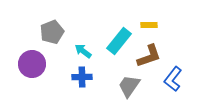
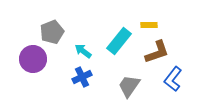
brown L-shape: moved 8 px right, 4 px up
purple circle: moved 1 px right, 5 px up
blue cross: rotated 24 degrees counterclockwise
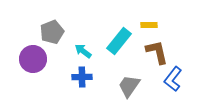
brown L-shape: rotated 84 degrees counterclockwise
blue cross: rotated 24 degrees clockwise
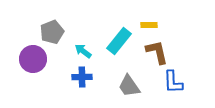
blue L-shape: moved 3 px down; rotated 40 degrees counterclockwise
gray trapezoid: rotated 70 degrees counterclockwise
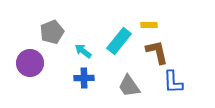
purple circle: moved 3 px left, 4 px down
blue cross: moved 2 px right, 1 px down
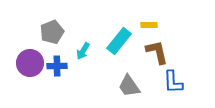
cyan arrow: rotated 96 degrees counterclockwise
blue cross: moved 27 px left, 12 px up
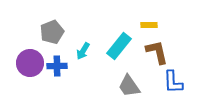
cyan rectangle: moved 5 px down
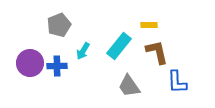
gray pentagon: moved 7 px right, 7 px up
blue L-shape: moved 4 px right
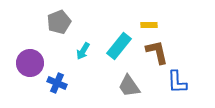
gray pentagon: moved 3 px up
blue cross: moved 17 px down; rotated 24 degrees clockwise
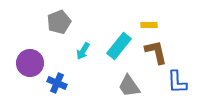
brown L-shape: moved 1 px left
